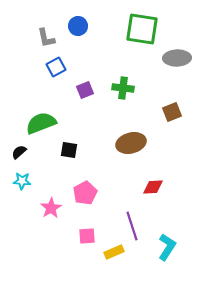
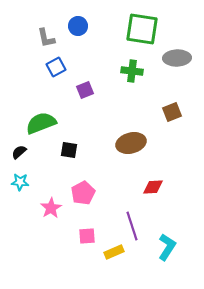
green cross: moved 9 px right, 17 px up
cyan star: moved 2 px left, 1 px down
pink pentagon: moved 2 px left
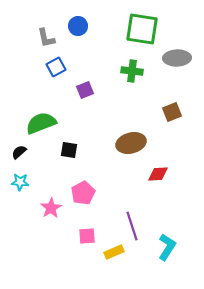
red diamond: moved 5 px right, 13 px up
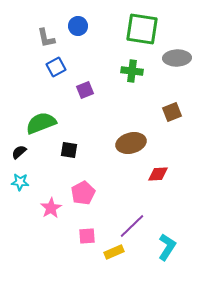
purple line: rotated 64 degrees clockwise
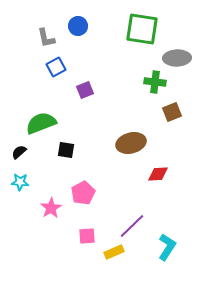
green cross: moved 23 px right, 11 px down
black square: moved 3 px left
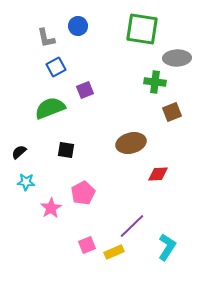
green semicircle: moved 9 px right, 15 px up
cyan star: moved 6 px right
pink square: moved 9 px down; rotated 18 degrees counterclockwise
